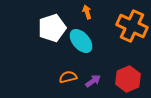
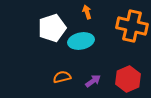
orange cross: rotated 12 degrees counterclockwise
cyan ellipse: rotated 60 degrees counterclockwise
orange semicircle: moved 6 px left
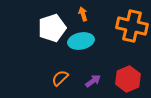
orange arrow: moved 4 px left, 2 px down
orange semicircle: moved 2 px left, 1 px down; rotated 30 degrees counterclockwise
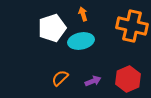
purple arrow: rotated 14 degrees clockwise
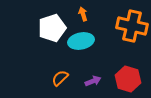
red hexagon: rotated 20 degrees counterclockwise
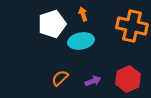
white pentagon: moved 4 px up
red hexagon: rotated 20 degrees clockwise
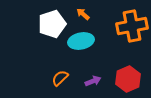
orange arrow: rotated 32 degrees counterclockwise
orange cross: rotated 24 degrees counterclockwise
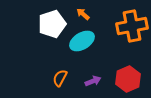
cyan ellipse: moved 1 px right; rotated 20 degrees counterclockwise
orange semicircle: rotated 18 degrees counterclockwise
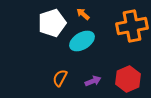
white pentagon: moved 1 px up
